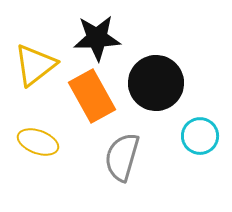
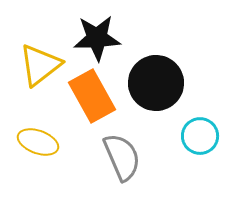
yellow triangle: moved 5 px right
gray semicircle: rotated 141 degrees clockwise
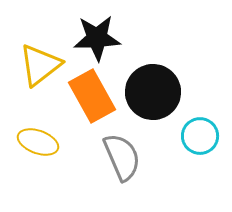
black circle: moved 3 px left, 9 px down
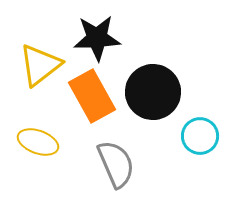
gray semicircle: moved 6 px left, 7 px down
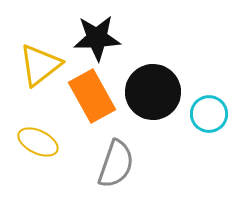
cyan circle: moved 9 px right, 22 px up
yellow ellipse: rotated 6 degrees clockwise
gray semicircle: rotated 42 degrees clockwise
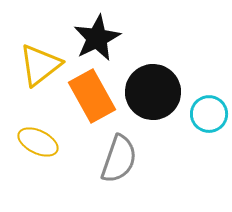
black star: rotated 24 degrees counterclockwise
gray semicircle: moved 3 px right, 5 px up
